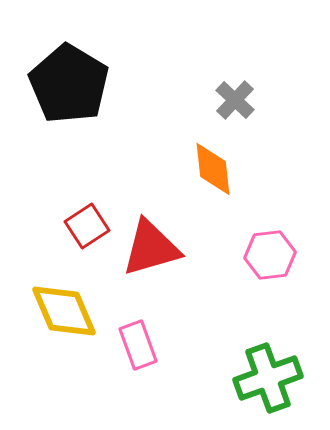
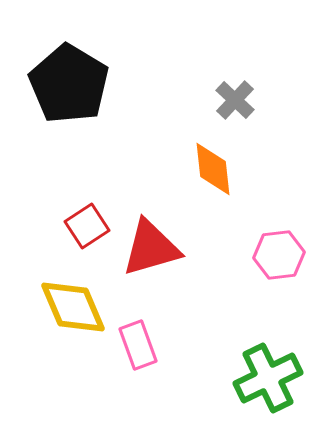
pink hexagon: moved 9 px right
yellow diamond: moved 9 px right, 4 px up
green cross: rotated 6 degrees counterclockwise
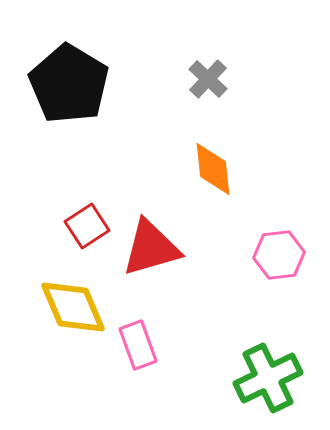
gray cross: moved 27 px left, 21 px up
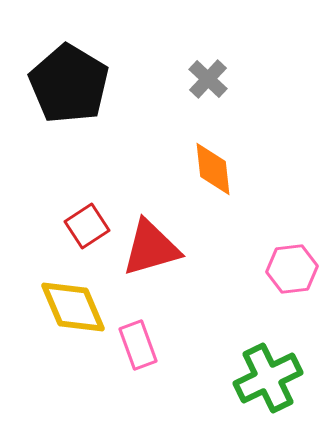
pink hexagon: moved 13 px right, 14 px down
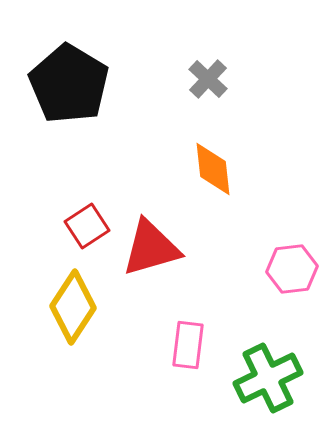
yellow diamond: rotated 56 degrees clockwise
pink rectangle: moved 50 px right; rotated 27 degrees clockwise
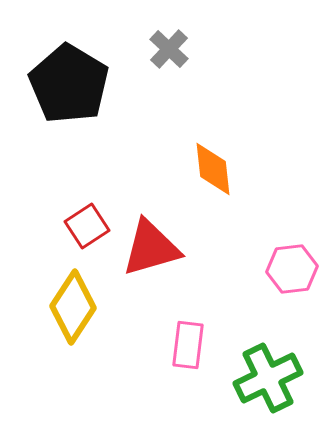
gray cross: moved 39 px left, 30 px up
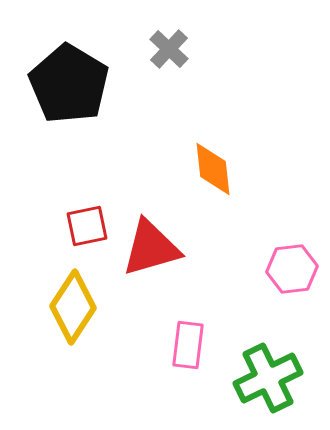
red square: rotated 21 degrees clockwise
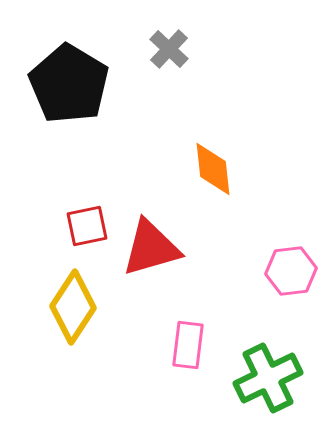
pink hexagon: moved 1 px left, 2 px down
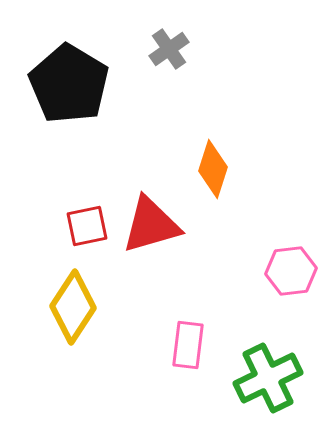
gray cross: rotated 12 degrees clockwise
orange diamond: rotated 24 degrees clockwise
red triangle: moved 23 px up
